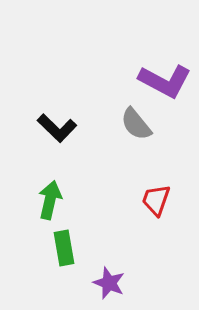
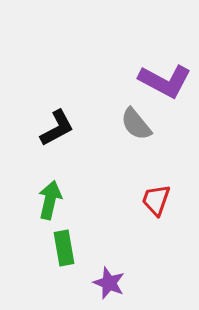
black L-shape: rotated 72 degrees counterclockwise
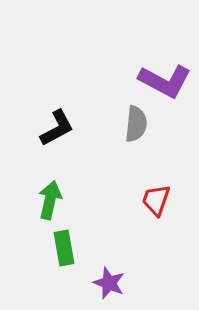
gray semicircle: rotated 135 degrees counterclockwise
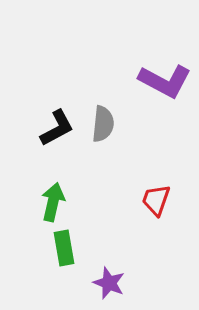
gray semicircle: moved 33 px left
green arrow: moved 3 px right, 2 px down
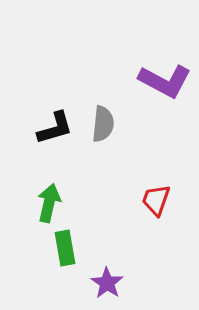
black L-shape: moved 2 px left; rotated 12 degrees clockwise
green arrow: moved 4 px left, 1 px down
green rectangle: moved 1 px right
purple star: moved 2 px left; rotated 12 degrees clockwise
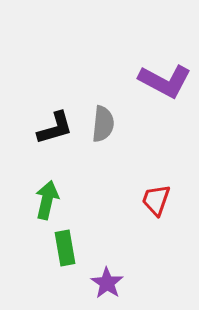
green arrow: moved 2 px left, 3 px up
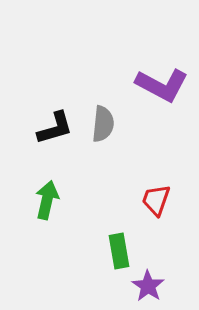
purple L-shape: moved 3 px left, 4 px down
green rectangle: moved 54 px right, 3 px down
purple star: moved 41 px right, 3 px down
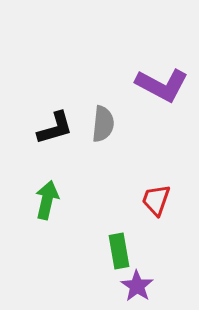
purple star: moved 11 px left
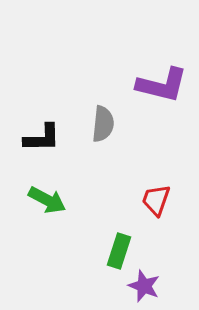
purple L-shape: rotated 14 degrees counterclockwise
black L-shape: moved 13 px left, 10 px down; rotated 15 degrees clockwise
green arrow: rotated 105 degrees clockwise
green rectangle: rotated 28 degrees clockwise
purple star: moved 7 px right; rotated 12 degrees counterclockwise
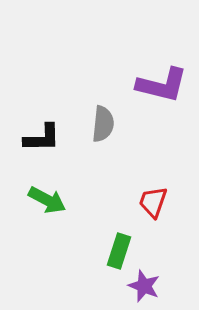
red trapezoid: moved 3 px left, 2 px down
